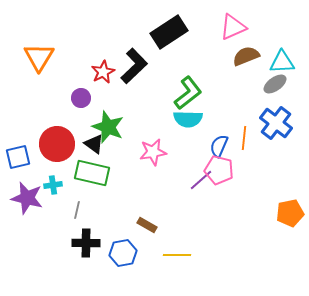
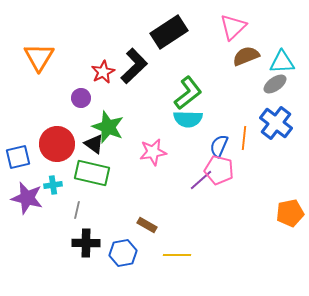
pink triangle: rotated 20 degrees counterclockwise
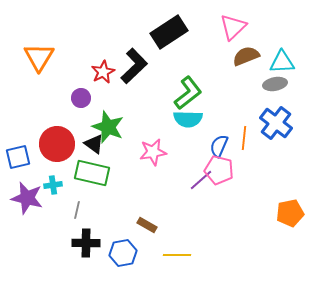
gray ellipse: rotated 25 degrees clockwise
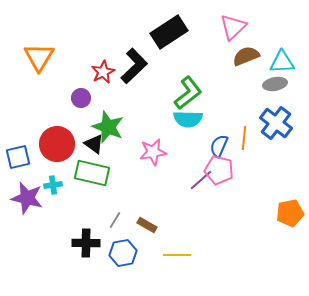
gray line: moved 38 px right, 10 px down; rotated 18 degrees clockwise
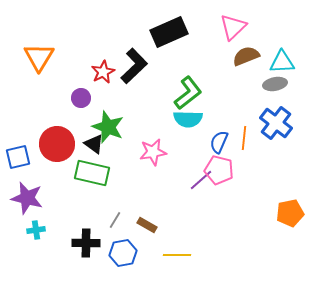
black rectangle: rotated 9 degrees clockwise
blue semicircle: moved 4 px up
cyan cross: moved 17 px left, 45 px down
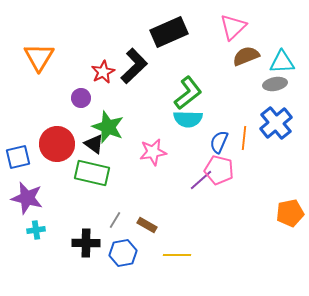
blue cross: rotated 12 degrees clockwise
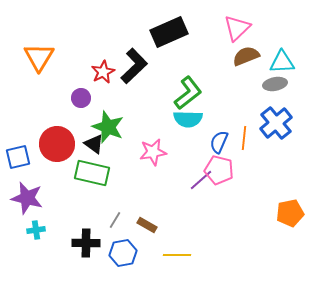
pink triangle: moved 4 px right, 1 px down
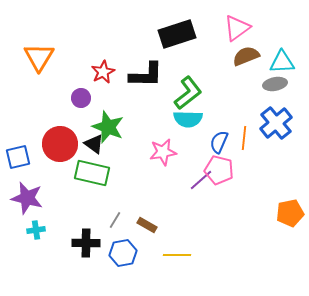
pink triangle: rotated 8 degrees clockwise
black rectangle: moved 8 px right, 2 px down; rotated 6 degrees clockwise
black L-shape: moved 12 px right, 9 px down; rotated 45 degrees clockwise
red circle: moved 3 px right
pink star: moved 10 px right
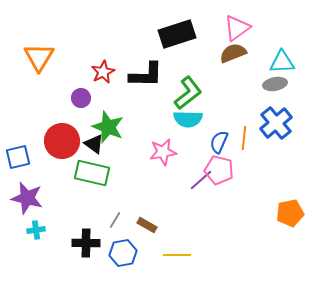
brown semicircle: moved 13 px left, 3 px up
red circle: moved 2 px right, 3 px up
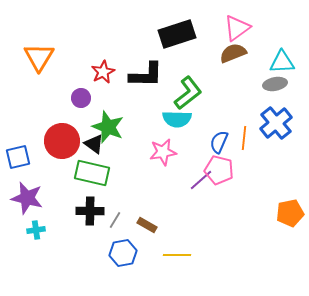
cyan semicircle: moved 11 px left
black cross: moved 4 px right, 32 px up
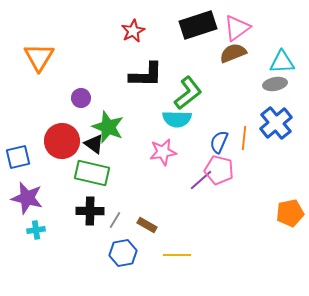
black rectangle: moved 21 px right, 9 px up
red star: moved 30 px right, 41 px up
